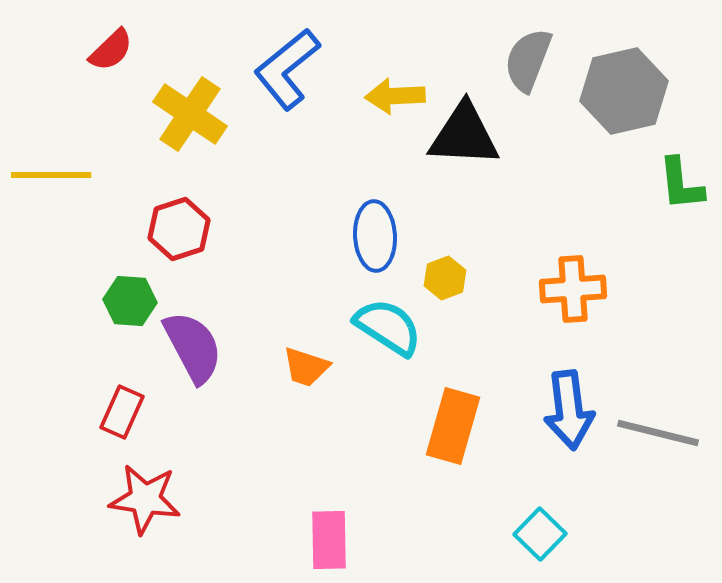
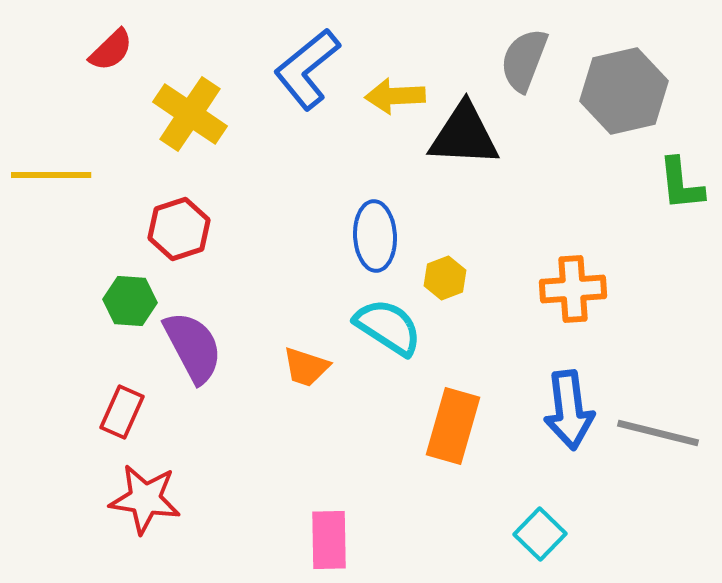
gray semicircle: moved 4 px left
blue L-shape: moved 20 px right
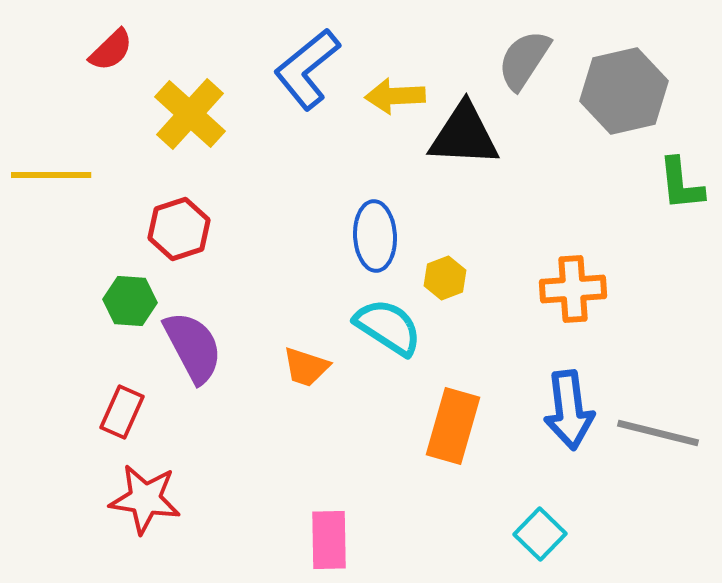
gray semicircle: rotated 12 degrees clockwise
yellow cross: rotated 8 degrees clockwise
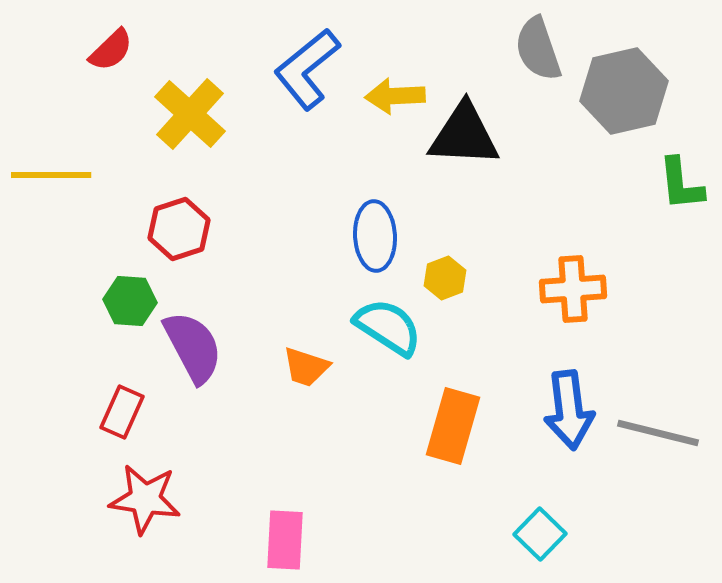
gray semicircle: moved 14 px right, 11 px up; rotated 52 degrees counterclockwise
pink rectangle: moved 44 px left; rotated 4 degrees clockwise
